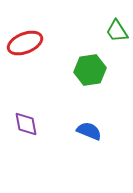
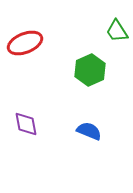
green hexagon: rotated 16 degrees counterclockwise
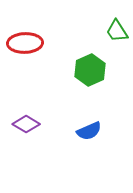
red ellipse: rotated 20 degrees clockwise
purple diamond: rotated 48 degrees counterclockwise
blue semicircle: rotated 135 degrees clockwise
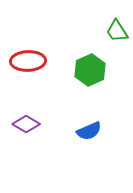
red ellipse: moved 3 px right, 18 px down
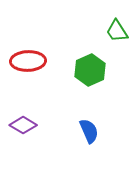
purple diamond: moved 3 px left, 1 px down
blue semicircle: rotated 90 degrees counterclockwise
